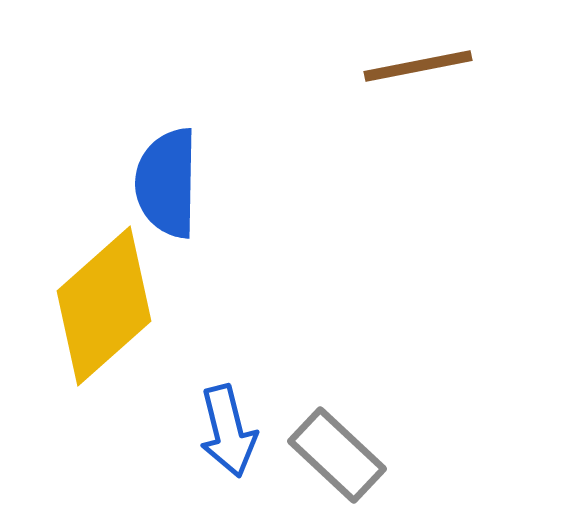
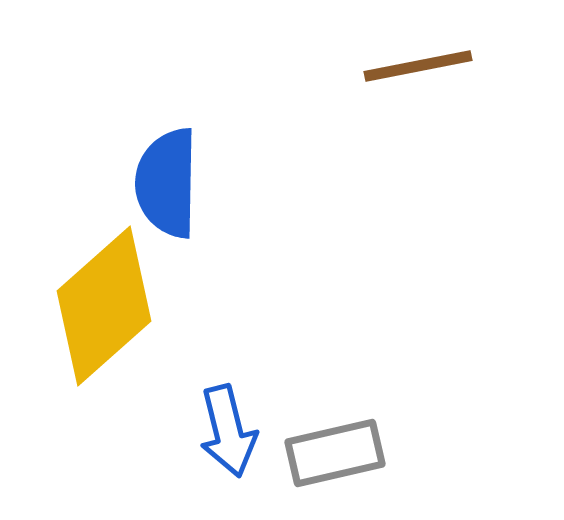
gray rectangle: moved 2 px left, 2 px up; rotated 56 degrees counterclockwise
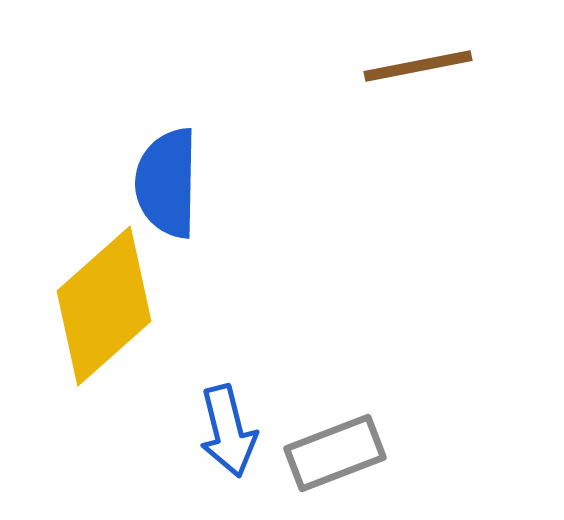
gray rectangle: rotated 8 degrees counterclockwise
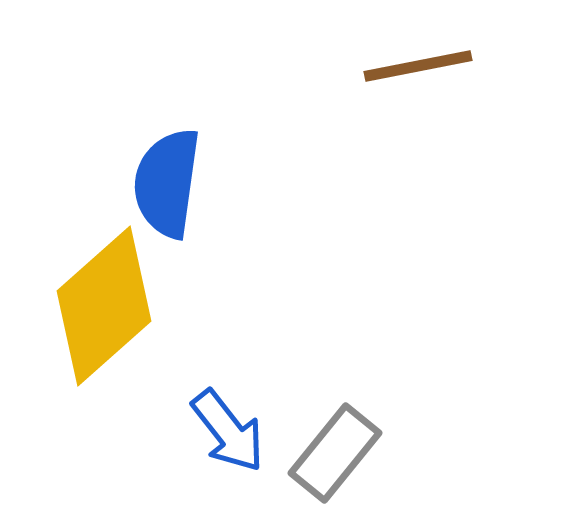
blue semicircle: rotated 7 degrees clockwise
blue arrow: rotated 24 degrees counterclockwise
gray rectangle: rotated 30 degrees counterclockwise
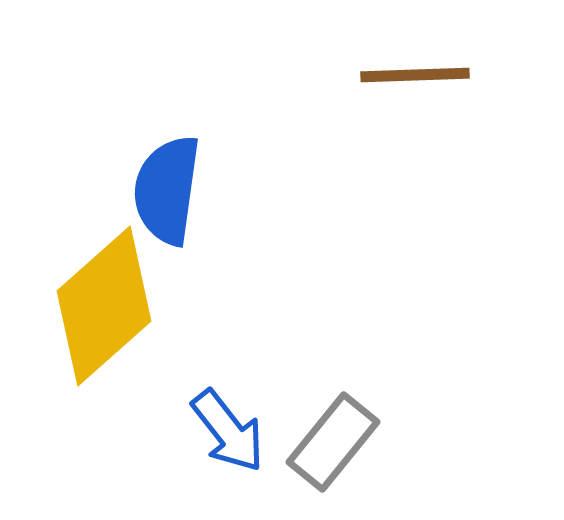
brown line: moved 3 px left, 9 px down; rotated 9 degrees clockwise
blue semicircle: moved 7 px down
gray rectangle: moved 2 px left, 11 px up
